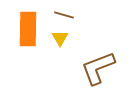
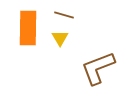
orange rectangle: moved 1 px up
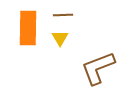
brown line: moved 1 px left; rotated 18 degrees counterclockwise
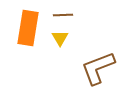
orange rectangle: rotated 8 degrees clockwise
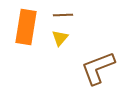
orange rectangle: moved 2 px left, 1 px up
yellow triangle: rotated 12 degrees clockwise
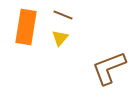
brown line: rotated 24 degrees clockwise
brown L-shape: moved 11 px right
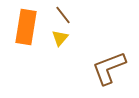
brown line: rotated 30 degrees clockwise
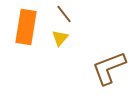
brown line: moved 1 px right, 1 px up
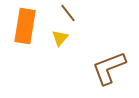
brown line: moved 4 px right, 1 px up
orange rectangle: moved 1 px left, 1 px up
